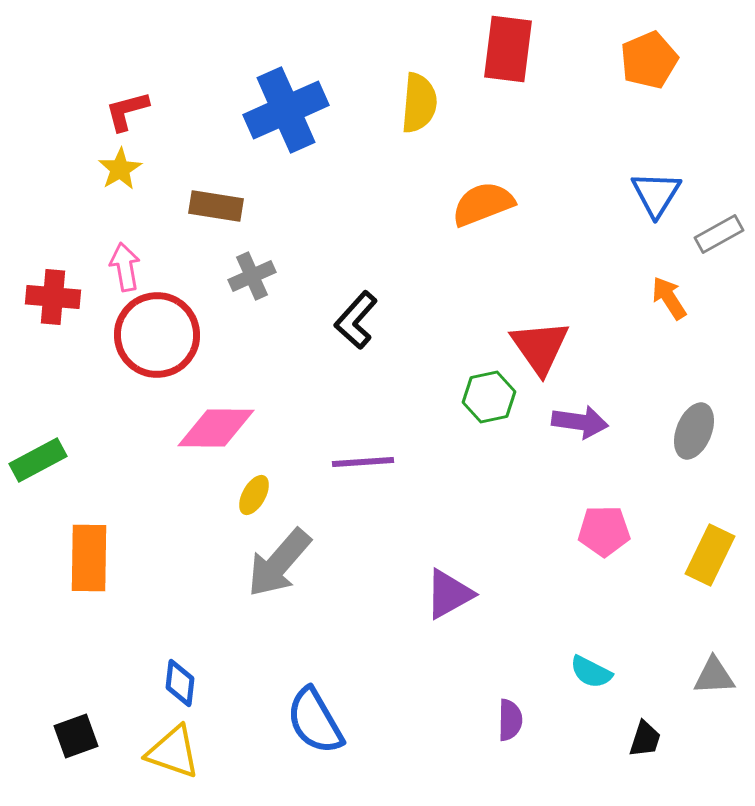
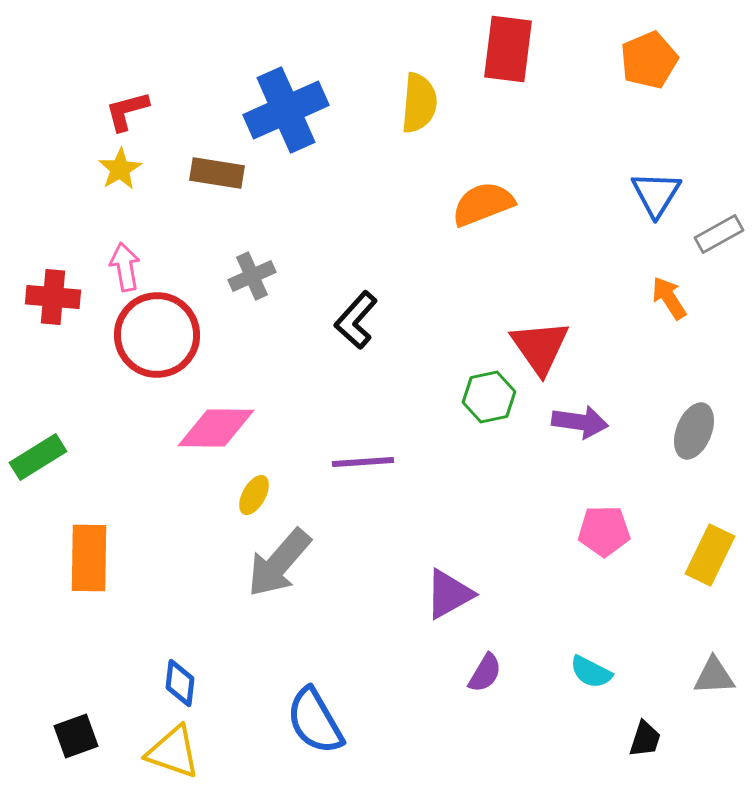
brown rectangle: moved 1 px right, 33 px up
green rectangle: moved 3 px up; rotated 4 degrees counterclockwise
purple semicircle: moved 25 px left, 47 px up; rotated 30 degrees clockwise
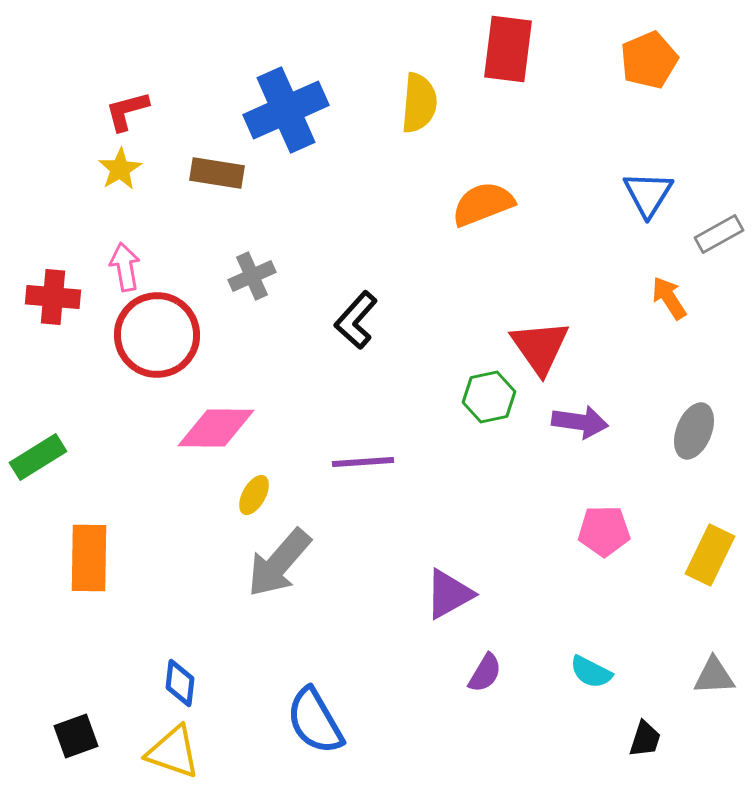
blue triangle: moved 8 px left
